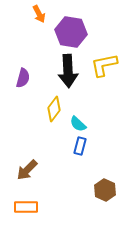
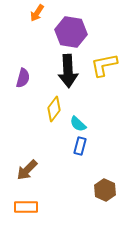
orange arrow: moved 2 px left, 1 px up; rotated 60 degrees clockwise
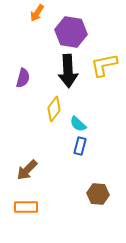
brown hexagon: moved 7 px left, 4 px down; rotated 20 degrees counterclockwise
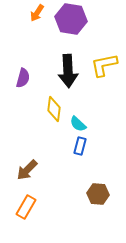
purple hexagon: moved 13 px up
yellow diamond: rotated 30 degrees counterclockwise
orange rectangle: rotated 60 degrees counterclockwise
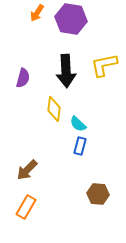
black arrow: moved 2 px left
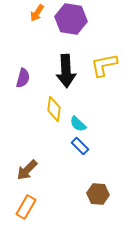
blue rectangle: rotated 60 degrees counterclockwise
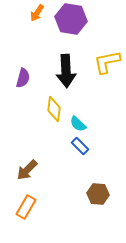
yellow L-shape: moved 3 px right, 3 px up
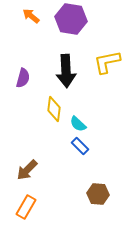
orange arrow: moved 6 px left, 3 px down; rotated 96 degrees clockwise
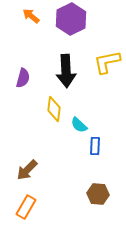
purple hexagon: rotated 24 degrees clockwise
cyan semicircle: moved 1 px right, 1 px down
blue rectangle: moved 15 px right; rotated 48 degrees clockwise
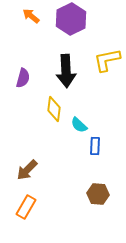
yellow L-shape: moved 2 px up
